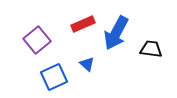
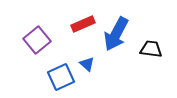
blue arrow: moved 1 px down
blue square: moved 7 px right
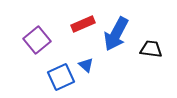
blue triangle: moved 1 px left, 1 px down
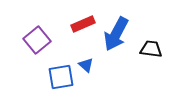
blue square: rotated 16 degrees clockwise
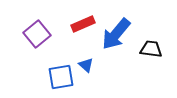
blue arrow: rotated 12 degrees clockwise
purple square: moved 6 px up
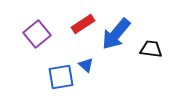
red rectangle: rotated 10 degrees counterclockwise
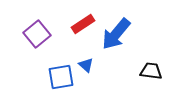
black trapezoid: moved 22 px down
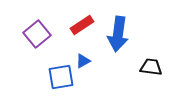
red rectangle: moved 1 px left, 1 px down
blue arrow: moved 2 px right; rotated 32 degrees counterclockwise
blue triangle: moved 3 px left, 4 px up; rotated 49 degrees clockwise
black trapezoid: moved 4 px up
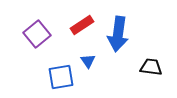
blue triangle: moved 5 px right; rotated 35 degrees counterclockwise
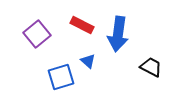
red rectangle: rotated 60 degrees clockwise
blue triangle: rotated 14 degrees counterclockwise
black trapezoid: rotated 20 degrees clockwise
blue square: rotated 8 degrees counterclockwise
